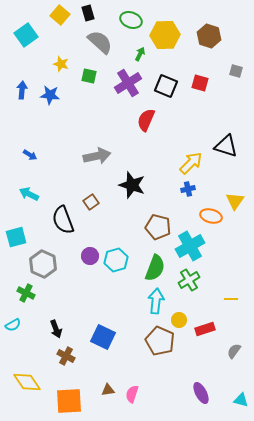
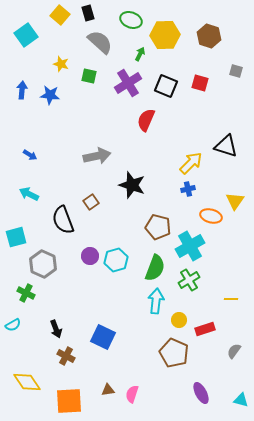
brown pentagon at (160, 341): moved 14 px right, 12 px down
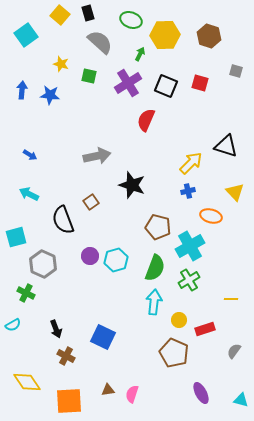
blue cross at (188, 189): moved 2 px down
yellow triangle at (235, 201): moved 9 px up; rotated 18 degrees counterclockwise
cyan arrow at (156, 301): moved 2 px left, 1 px down
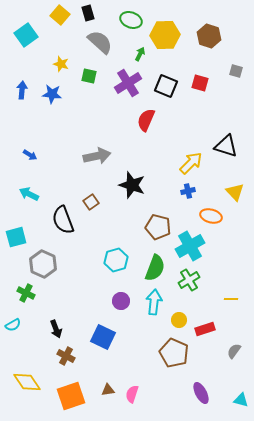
blue star at (50, 95): moved 2 px right, 1 px up
purple circle at (90, 256): moved 31 px right, 45 px down
orange square at (69, 401): moved 2 px right, 5 px up; rotated 16 degrees counterclockwise
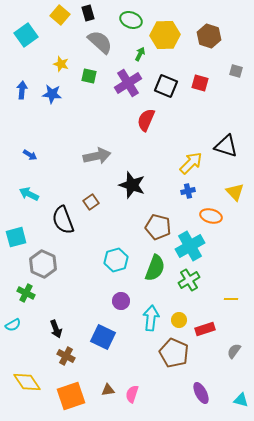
cyan arrow at (154, 302): moved 3 px left, 16 px down
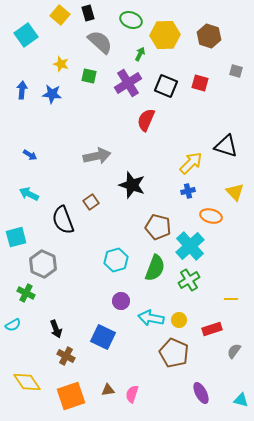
cyan cross at (190, 246): rotated 12 degrees counterclockwise
cyan arrow at (151, 318): rotated 85 degrees counterclockwise
red rectangle at (205, 329): moved 7 px right
